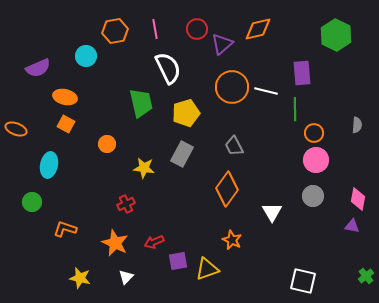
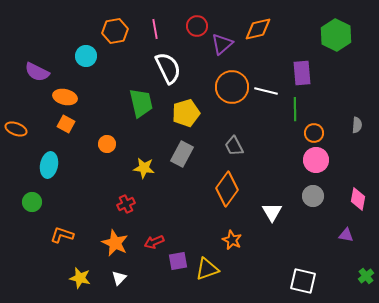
red circle at (197, 29): moved 3 px up
purple semicircle at (38, 68): moved 1 px left, 4 px down; rotated 50 degrees clockwise
purple triangle at (352, 226): moved 6 px left, 9 px down
orange L-shape at (65, 229): moved 3 px left, 6 px down
white triangle at (126, 277): moved 7 px left, 1 px down
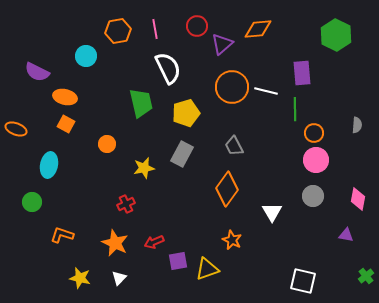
orange diamond at (258, 29): rotated 8 degrees clockwise
orange hexagon at (115, 31): moved 3 px right
yellow star at (144, 168): rotated 20 degrees counterclockwise
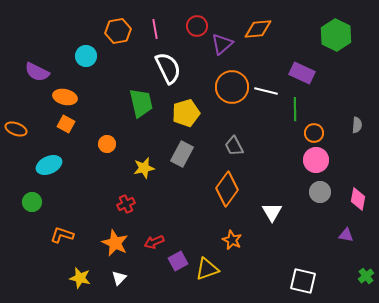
purple rectangle at (302, 73): rotated 60 degrees counterclockwise
cyan ellipse at (49, 165): rotated 55 degrees clockwise
gray circle at (313, 196): moved 7 px right, 4 px up
purple square at (178, 261): rotated 18 degrees counterclockwise
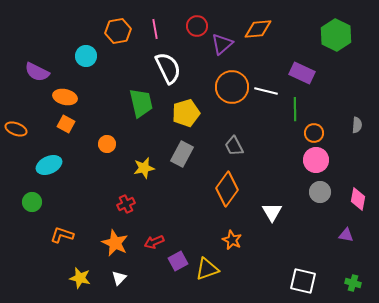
green cross at (366, 276): moved 13 px left, 7 px down; rotated 35 degrees counterclockwise
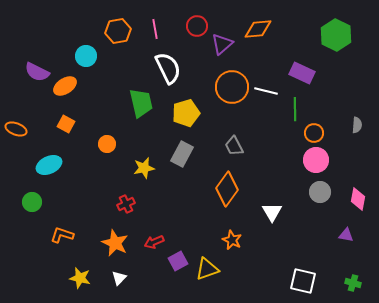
orange ellipse at (65, 97): moved 11 px up; rotated 45 degrees counterclockwise
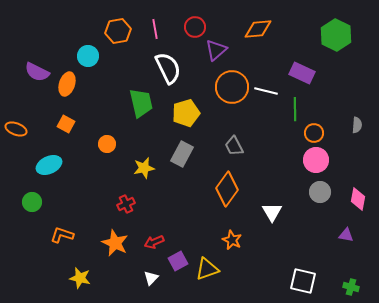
red circle at (197, 26): moved 2 px left, 1 px down
purple triangle at (222, 44): moved 6 px left, 6 px down
cyan circle at (86, 56): moved 2 px right
orange ellipse at (65, 86): moved 2 px right, 2 px up; rotated 40 degrees counterclockwise
white triangle at (119, 278): moved 32 px right
green cross at (353, 283): moved 2 px left, 4 px down
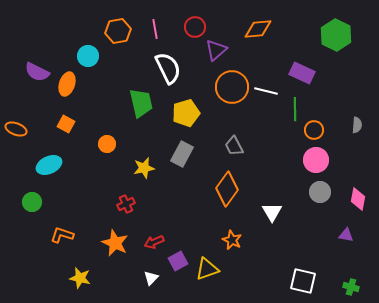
orange circle at (314, 133): moved 3 px up
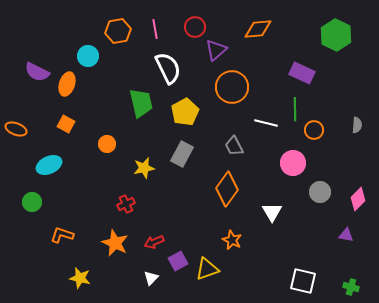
white line at (266, 91): moved 32 px down
yellow pentagon at (186, 113): moved 1 px left, 1 px up; rotated 12 degrees counterclockwise
pink circle at (316, 160): moved 23 px left, 3 px down
pink diamond at (358, 199): rotated 35 degrees clockwise
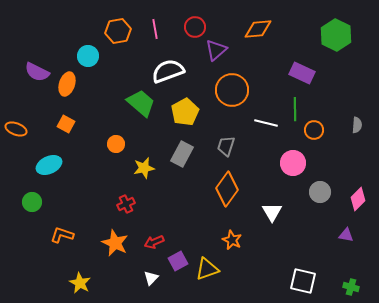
white semicircle at (168, 68): moved 3 px down; rotated 84 degrees counterclockwise
orange circle at (232, 87): moved 3 px down
green trapezoid at (141, 103): rotated 36 degrees counterclockwise
orange circle at (107, 144): moved 9 px right
gray trapezoid at (234, 146): moved 8 px left; rotated 45 degrees clockwise
yellow star at (80, 278): moved 5 px down; rotated 15 degrees clockwise
